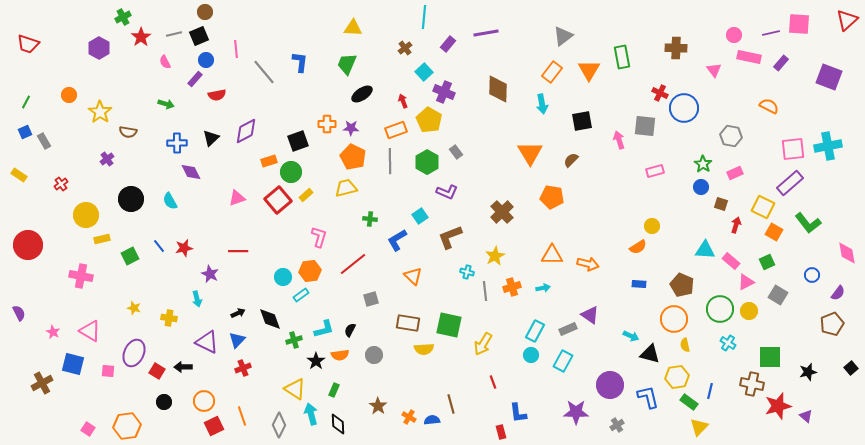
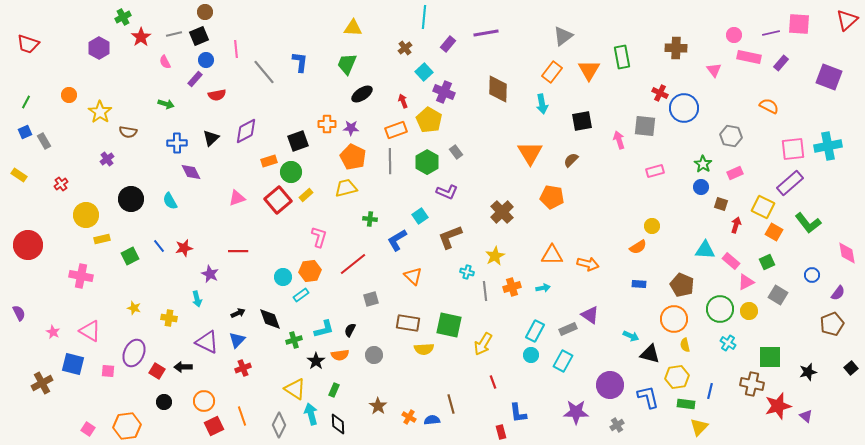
green rectangle at (689, 402): moved 3 px left, 2 px down; rotated 30 degrees counterclockwise
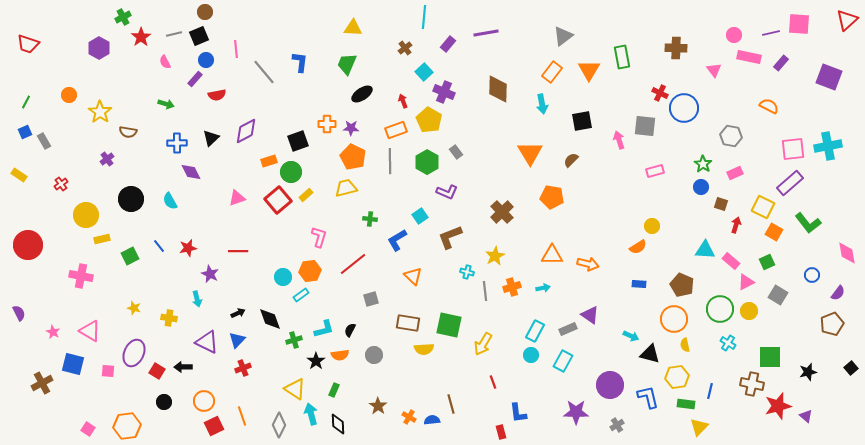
red star at (184, 248): moved 4 px right
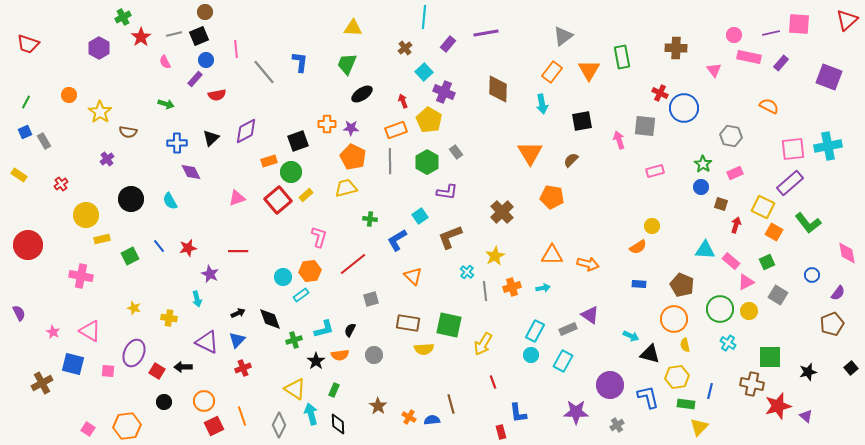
purple L-shape at (447, 192): rotated 15 degrees counterclockwise
cyan cross at (467, 272): rotated 24 degrees clockwise
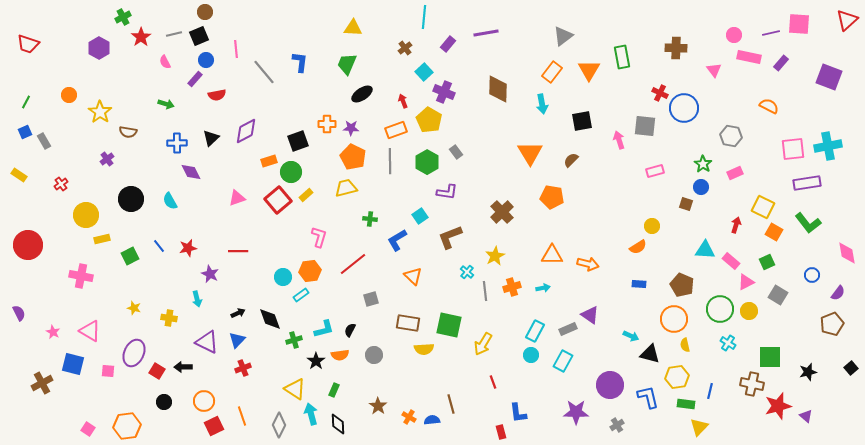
purple rectangle at (790, 183): moved 17 px right; rotated 32 degrees clockwise
brown square at (721, 204): moved 35 px left
